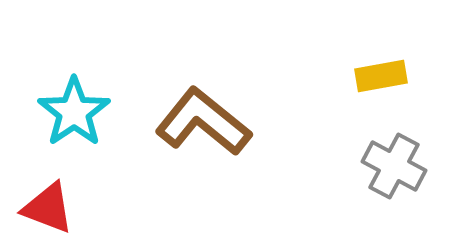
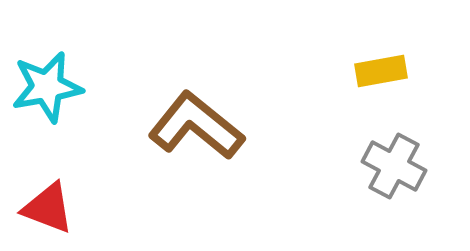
yellow rectangle: moved 5 px up
cyan star: moved 27 px left, 25 px up; rotated 24 degrees clockwise
brown L-shape: moved 7 px left, 4 px down
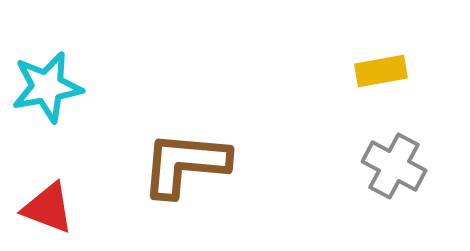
brown L-shape: moved 11 px left, 38 px down; rotated 34 degrees counterclockwise
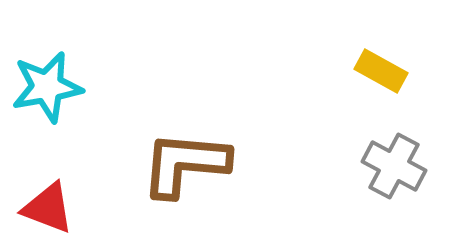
yellow rectangle: rotated 39 degrees clockwise
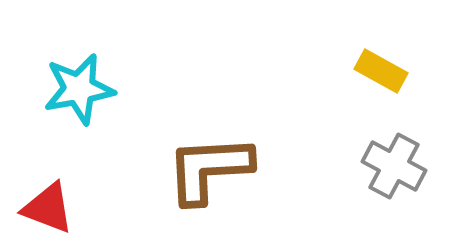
cyan star: moved 32 px right, 2 px down
brown L-shape: moved 24 px right, 5 px down; rotated 8 degrees counterclockwise
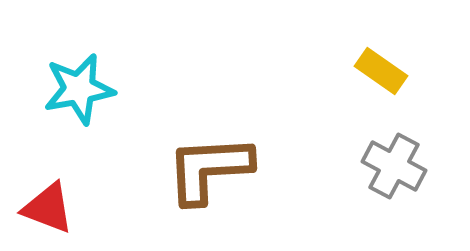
yellow rectangle: rotated 6 degrees clockwise
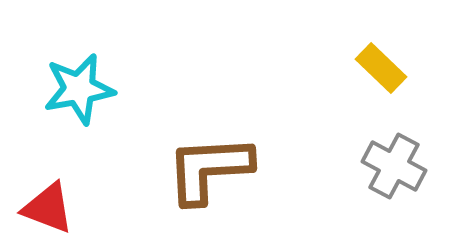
yellow rectangle: moved 3 px up; rotated 9 degrees clockwise
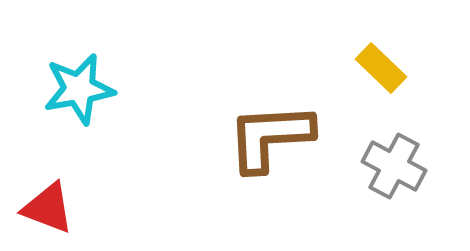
brown L-shape: moved 61 px right, 32 px up
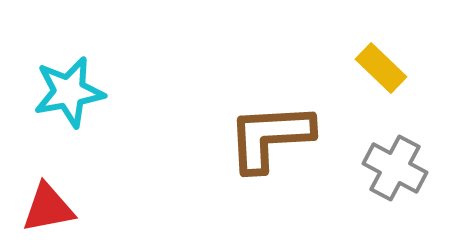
cyan star: moved 10 px left, 3 px down
gray cross: moved 1 px right, 2 px down
red triangle: rotated 32 degrees counterclockwise
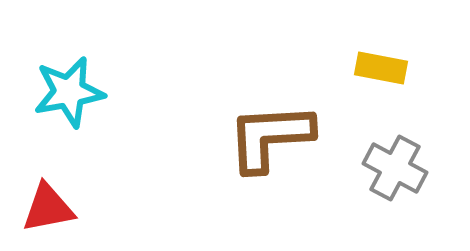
yellow rectangle: rotated 33 degrees counterclockwise
